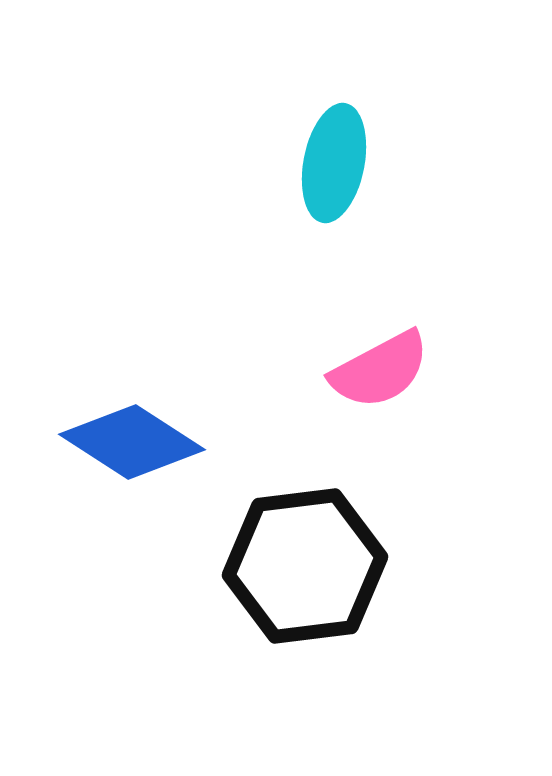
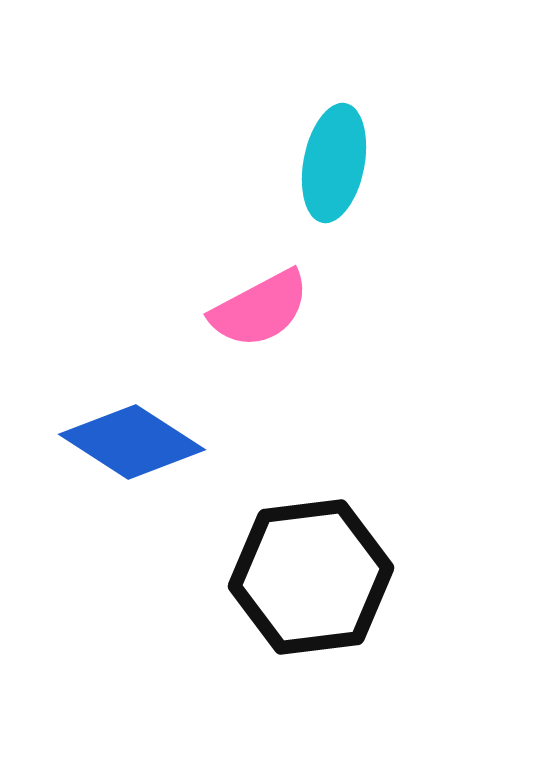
pink semicircle: moved 120 px left, 61 px up
black hexagon: moved 6 px right, 11 px down
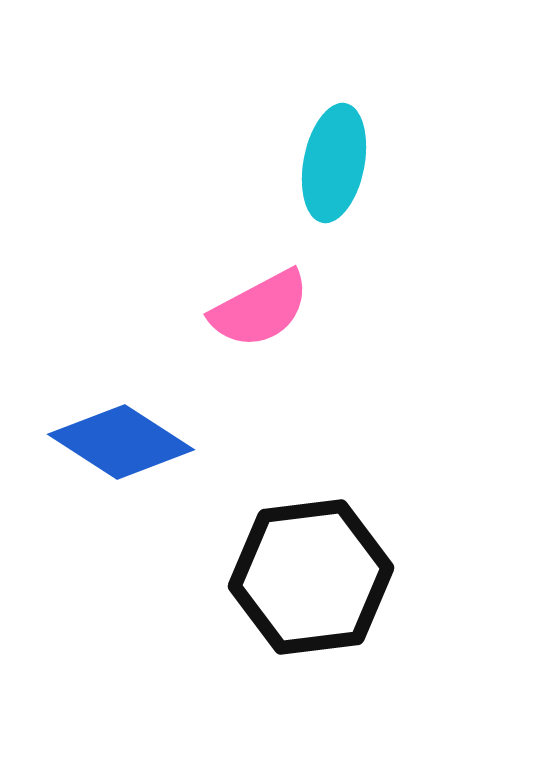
blue diamond: moved 11 px left
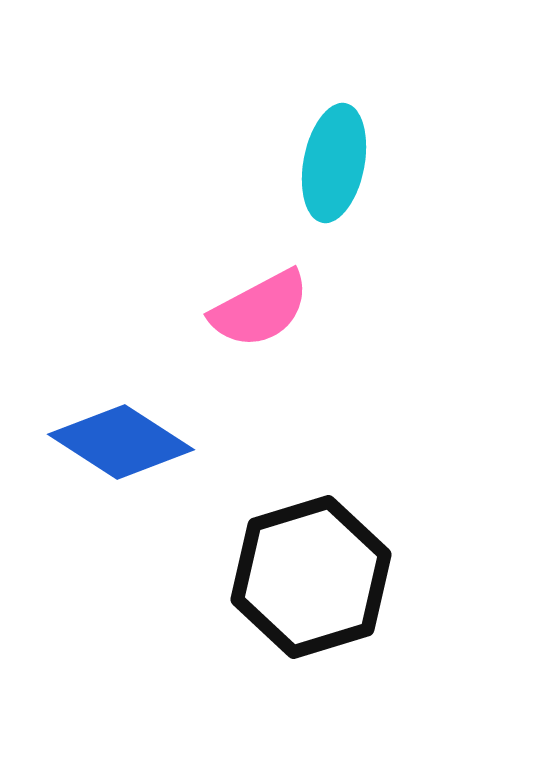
black hexagon: rotated 10 degrees counterclockwise
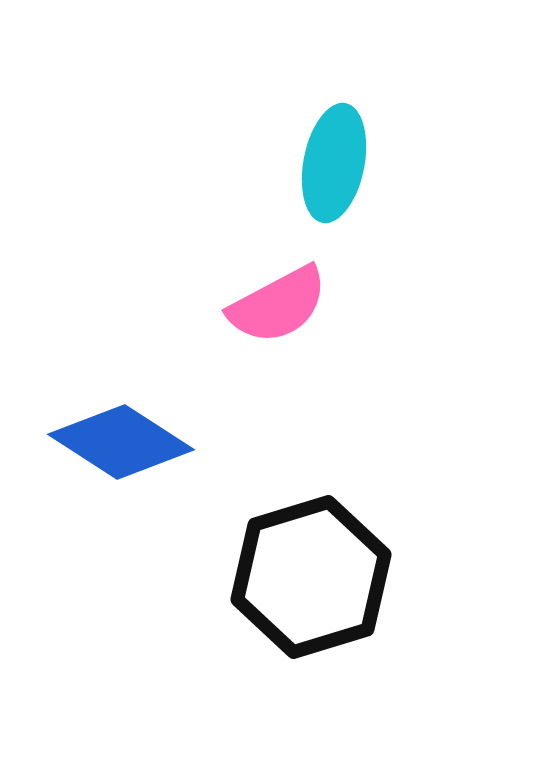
pink semicircle: moved 18 px right, 4 px up
